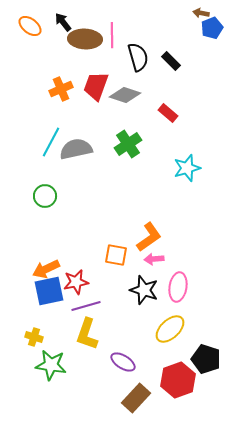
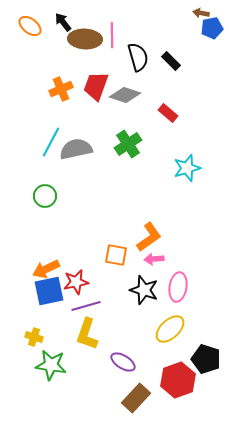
blue pentagon: rotated 10 degrees clockwise
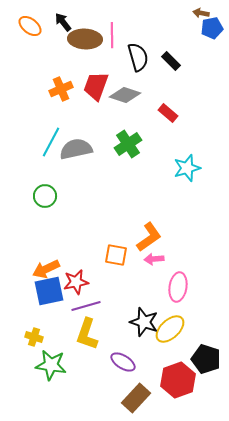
black star: moved 32 px down
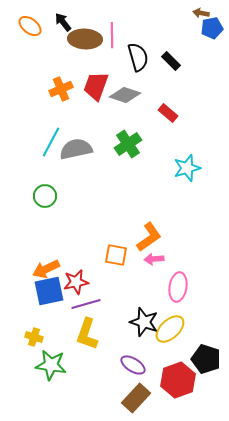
purple line: moved 2 px up
purple ellipse: moved 10 px right, 3 px down
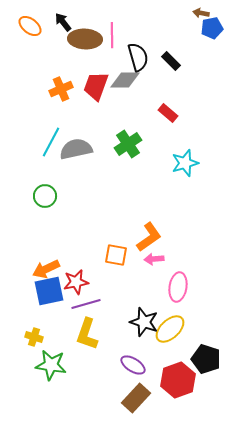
gray diamond: moved 15 px up; rotated 20 degrees counterclockwise
cyan star: moved 2 px left, 5 px up
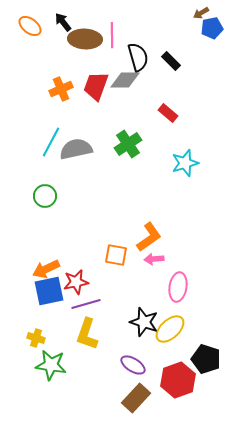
brown arrow: rotated 42 degrees counterclockwise
yellow cross: moved 2 px right, 1 px down
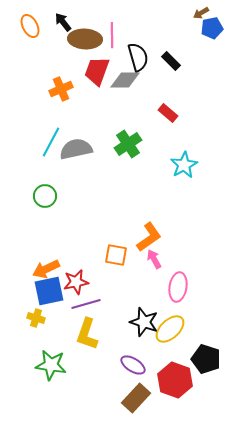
orange ellipse: rotated 25 degrees clockwise
red trapezoid: moved 1 px right, 15 px up
cyan star: moved 1 px left, 2 px down; rotated 12 degrees counterclockwise
pink arrow: rotated 66 degrees clockwise
yellow cross: moved 20 px up
red hexagon: moved 3 px left; rotated 20 degrees counterclockwise
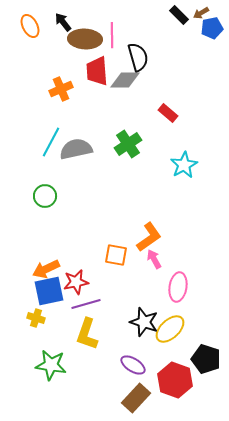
black rectangle: moved 8 px right, 46 px up
red trapezoid: rotated 24 degrees counterclockwise
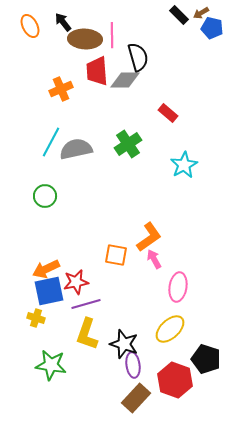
blue pentagon: rotated 25 degrees clockwise
black star: moved 20 px left, 22 px down
purple ellipse: rotated 50 degrees clockwise
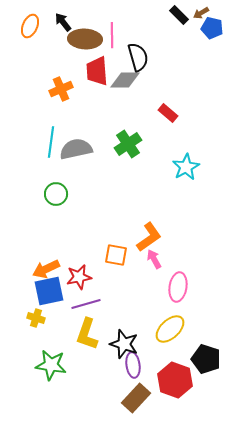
orange ellipse: rotated 50 degrees clockwise
cyan line: rotated 20 degrees counterclockwise
cyan star: moved 2 px right, 2 px down
green circle: moved 11 px right, 2 px up
red star: moved 3 px right, 5 px up
